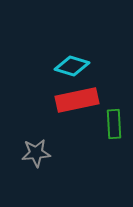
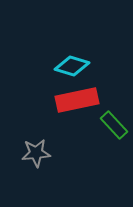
green rectangle: moved 1 px down; rotated 40 degrees counterclockwise
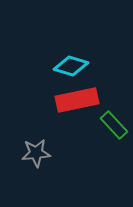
cyan diamond: moved 1 px left
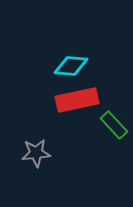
cyan diamond: rotated 12 degrees counterclockwise
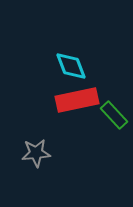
cyan diamond: rotated 64 degrees clockwise
green rectangle: moved 10 px up
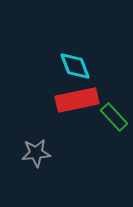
cyan diamond: moved 4 px right
green rectangle: moved 2 px down
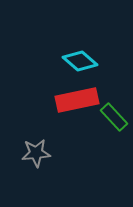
cyan diamond: moved 5 px right, 5 px up; rotated 28 degrees counterclockwise
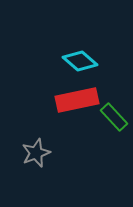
gray star: rotated 16 degrees counterclockwise
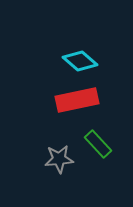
green rectangle: moved 16 px left, 27 px down
gray star: moved 23 px right, 6 px down; rotated 16 degrees clockwise
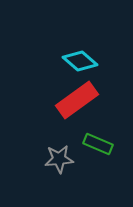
red rectangle: rotated 24 degrees counterclockwise
green rectangle: rotated 24 degrees counterclockwise
